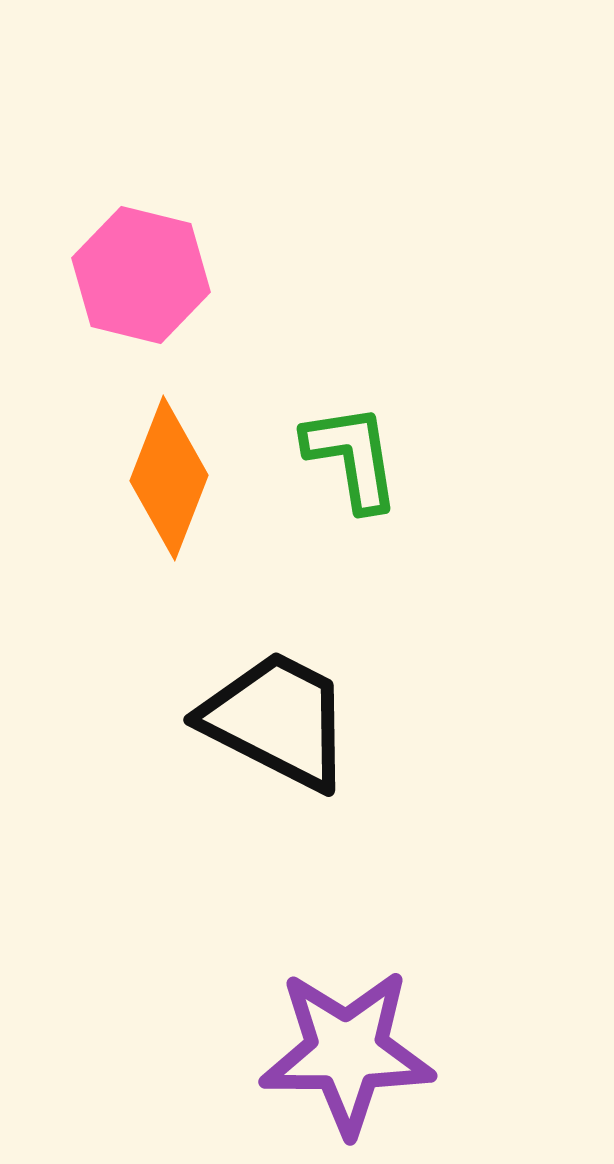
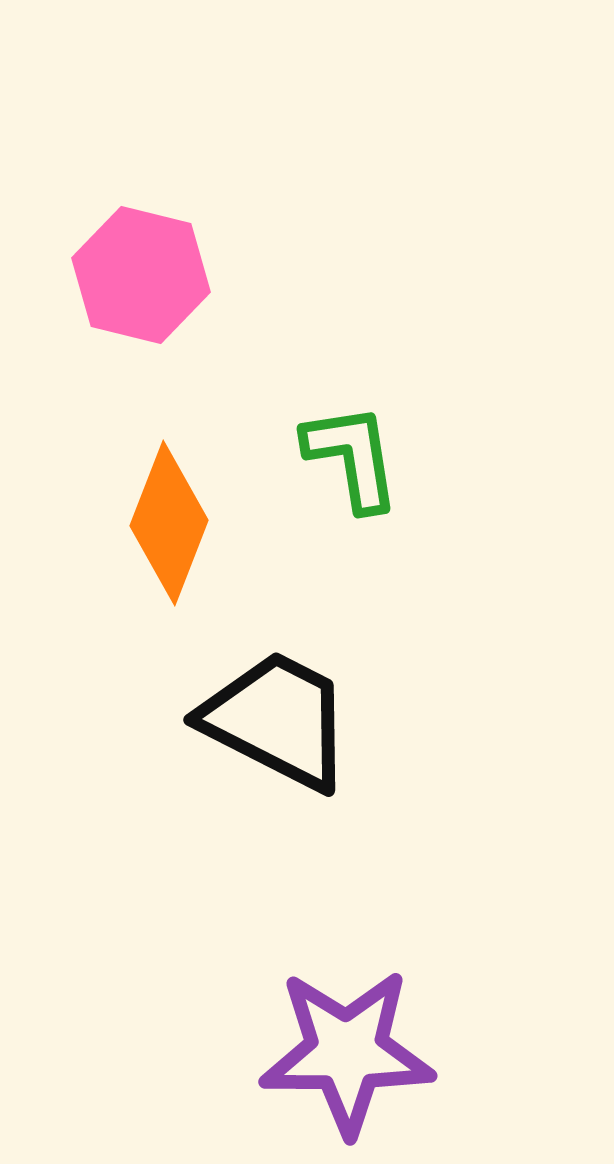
orange diamond: moved 45 px down
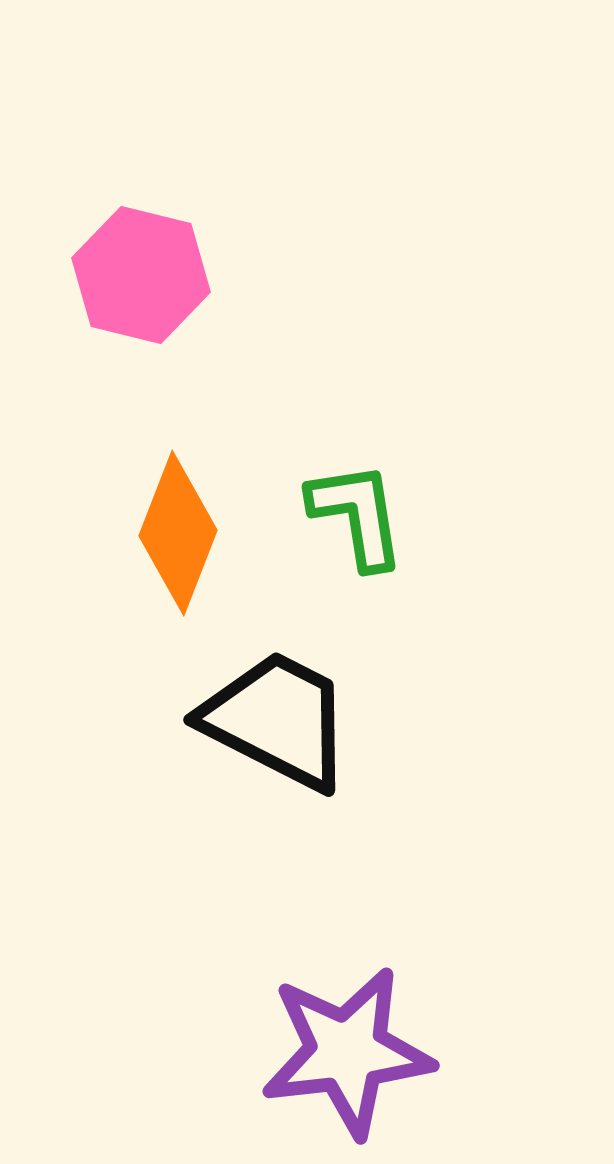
green L-shape: moved 5 px right, 58 px down
orange diamond: moved 9 px right, 10 px down
purple star: rotated 7 degrees counterclockwise
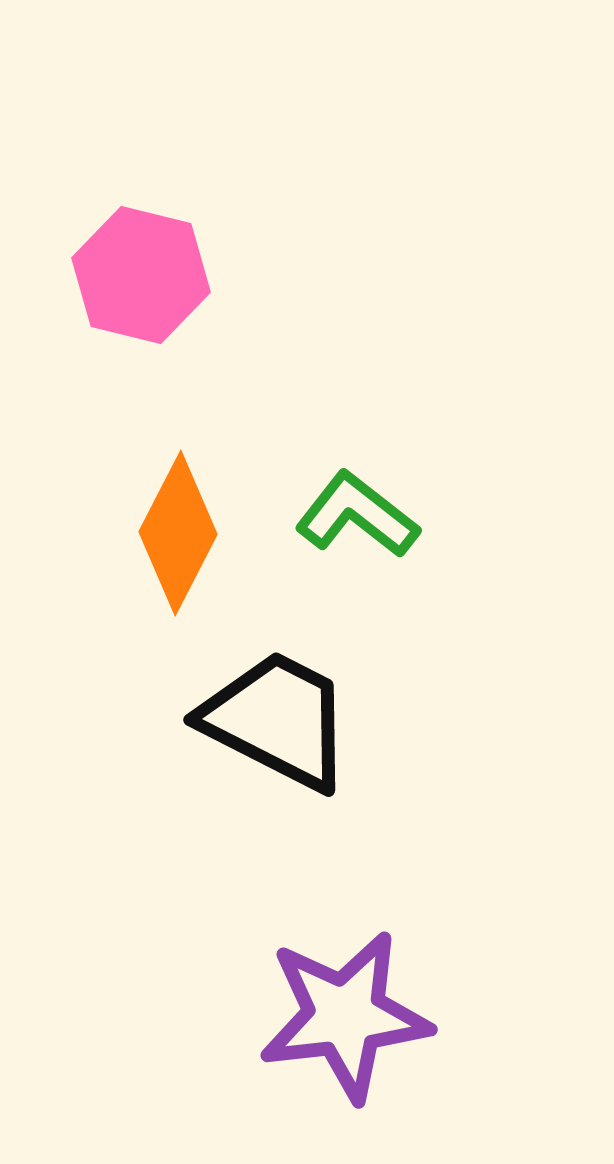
green L-shape: rotated 43 degrees counterclockwise
orange diamond: rotated 6 degrees clockwise
purple star: moved 2 px left, 36 px up
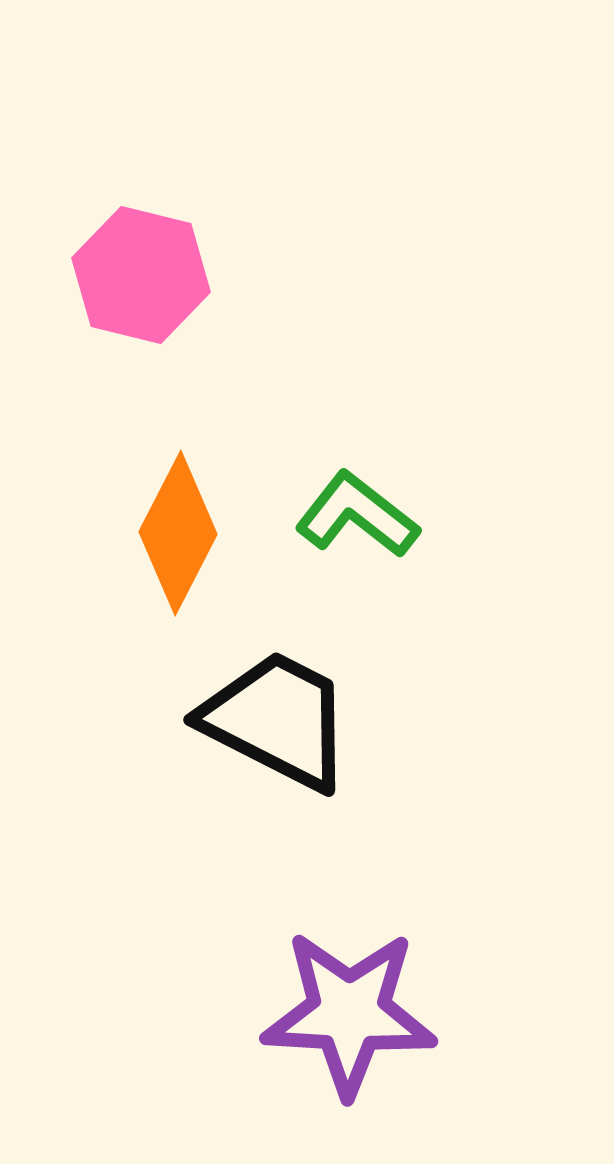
purple star: moved 4 px right, 3 px up; rotated 10 degrees clockwise
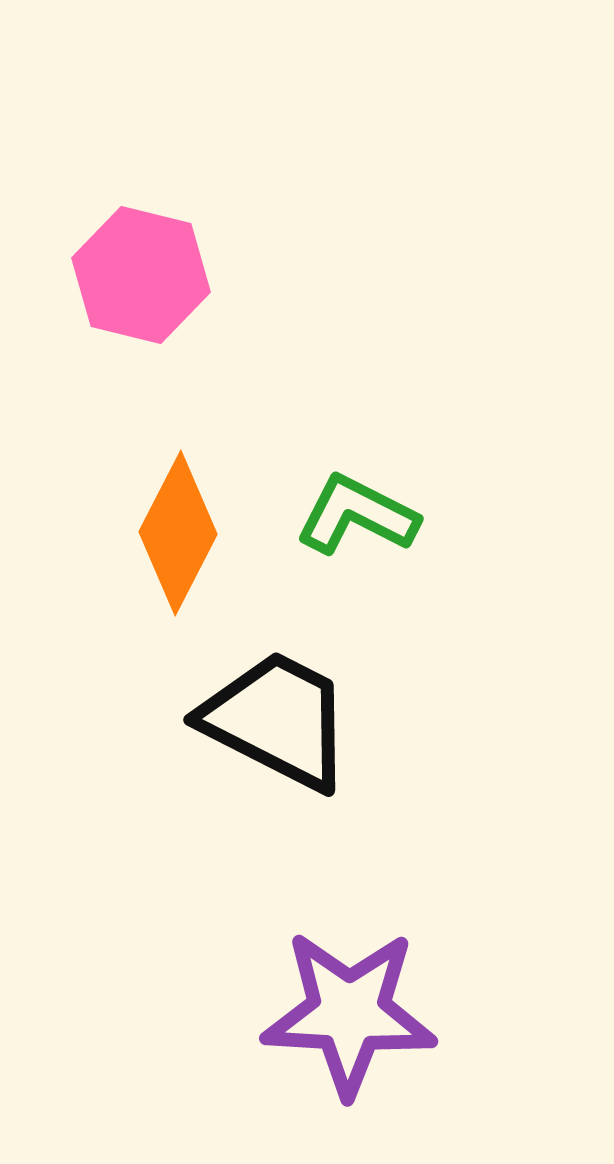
green L-shape: rotated 11 degrees counterclockwise
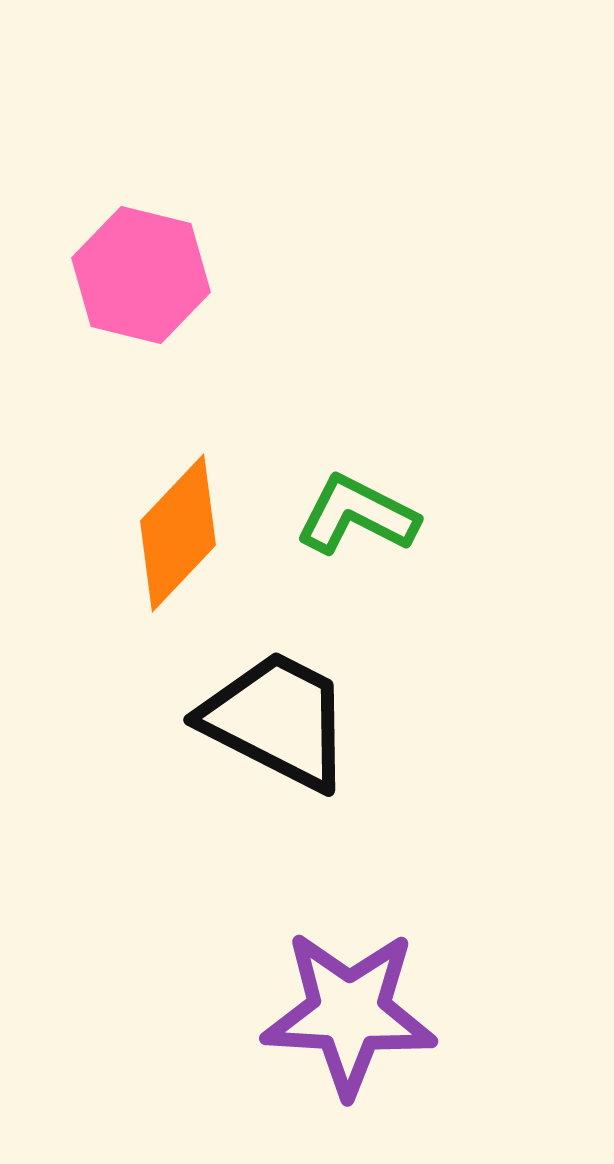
orange diamond: rotated 16 degrees clockwise
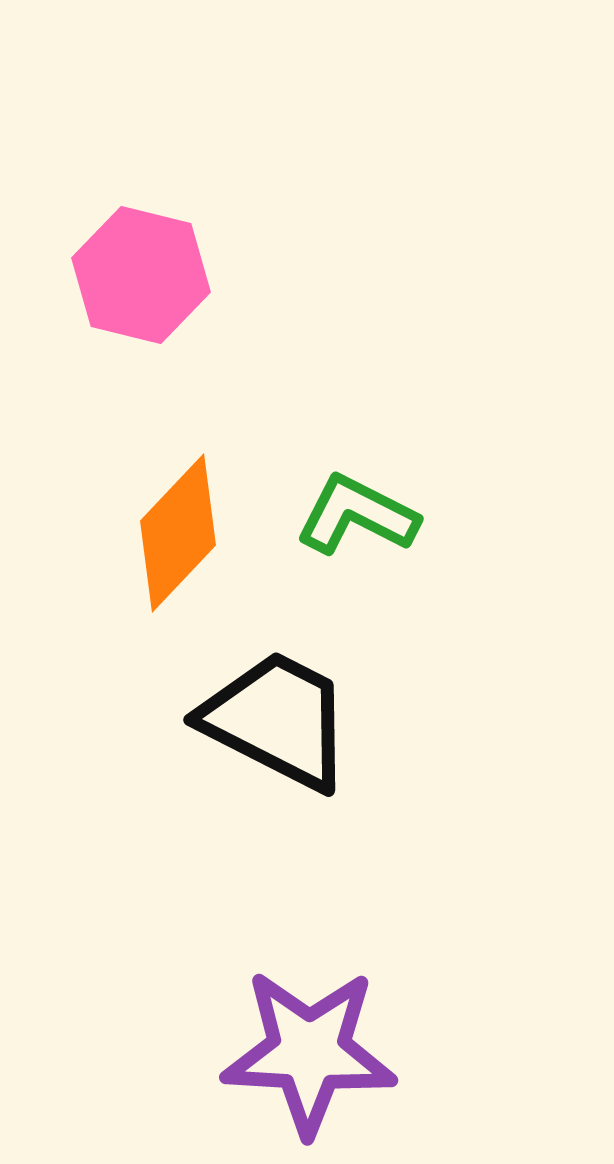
purple star: moved 40 px left, 39 px down
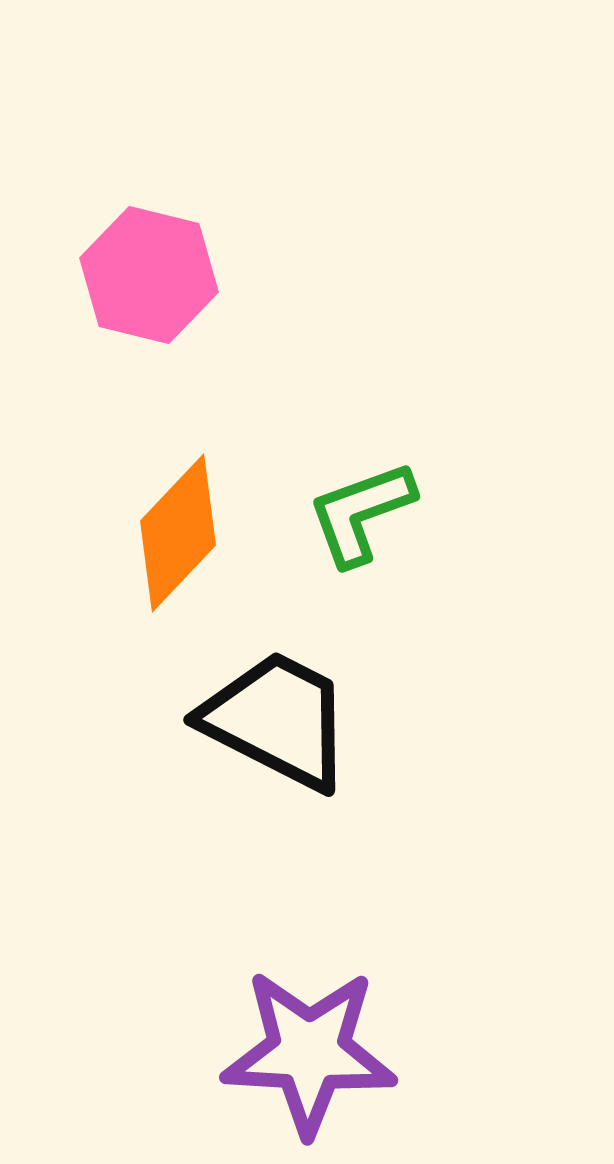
pink hexagon: moved 8 px right
green L-shape: moved 4 px right, 2 px up; rotated 47 degrees counterclockwise
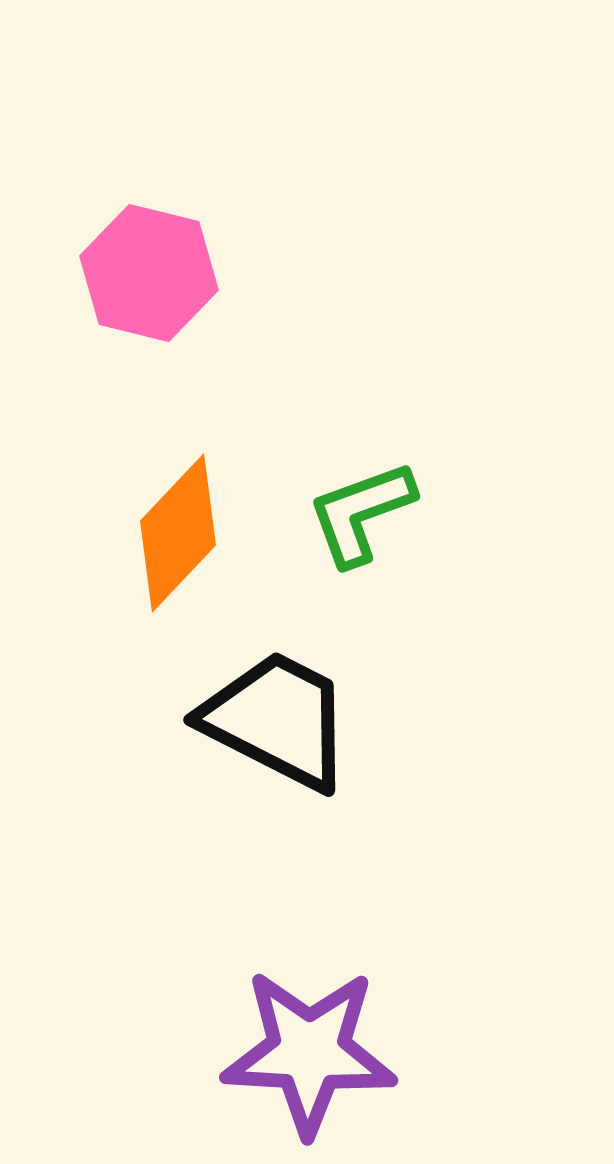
pink hexagon: moved 2 px up
